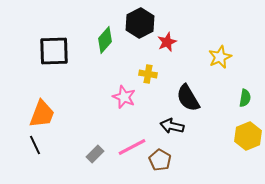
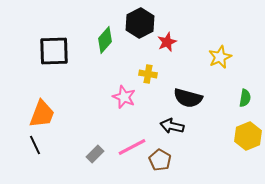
black semicircle: rotated 44 degrees counterclockwise
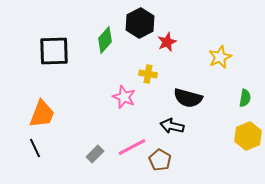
black line: moved 3 px down
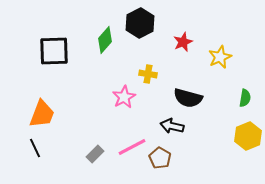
red star: moved 16 px right
pink star: rotated 20 degrees clockwise
brown pentagon: moved 2 px up
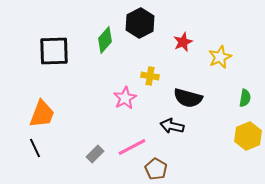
yellow cross: moved 2 px right, 2 px down
pink star: moved 1 px right, 1 px down
brown pentagon: moved 4 px left, 11 px down
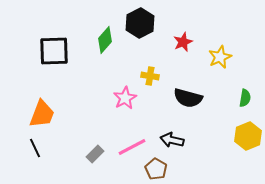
black arrow: moved 14 px down
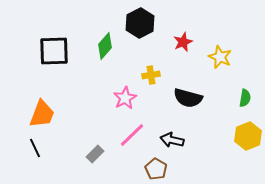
green diamond: moved 6 px down
yellow star: rotated 25 degrees counterclockwise
yellow cross: moved 1 px right, 1 px up; rotated 18 degrees counterclockwise
pink line: moved 12 px up; rotated 16 degrees counterclockwise
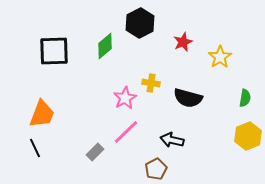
green diamond: rotated 8 degrees clockwise
yellow star: rotated 15 degrees clockwise
yellow cross: moved 8 px down; rotated 18 degrees clockwise
pink line: moved 6 px left, 3 px up
gray rectangle: moved 2 px up
brown pentagon: rotated 15 degrees clockwise
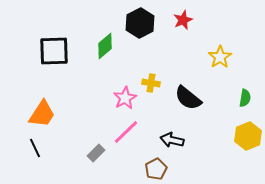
red star: moved 22 px up
black semicircle: rotated 24 degrees clockwise
orange trapezoid: rotated 12 degrees clockwise
gray rectangle: moved 1 px right, 1 px down
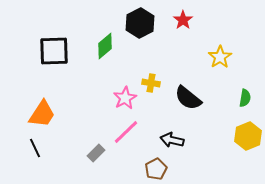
red star: rotated 12 degrees counterclockwise
